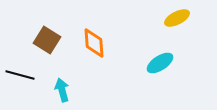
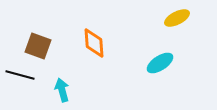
brown square: moved 9 px left, 6 px down; rotated 12 degrees counterclockwise
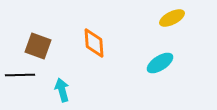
yellow ellipse: moved 5 px left
black line: rotated 16 degrees counterclockwise
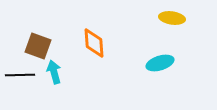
yellow ellipse: rotated 35 degrees clockwise
cyan ellipse: rotated 16 degrees clockwise
cyan arrow: moved 8 px left, 18 px up
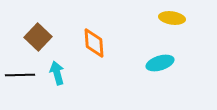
brown square: moved 9 px up; rotated 24 degrees clockwise
cyan arrow: moved 3 px right, 1 px down
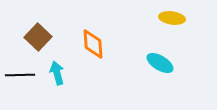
orange diamond: moved 1 px left, 1 px down
cyan ellipse: rotated 48 degrees clockwise
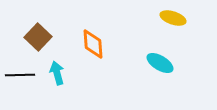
yellow ellipse: moved 1 px right; rotated 10 degrees clockwise
